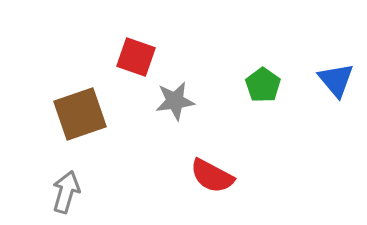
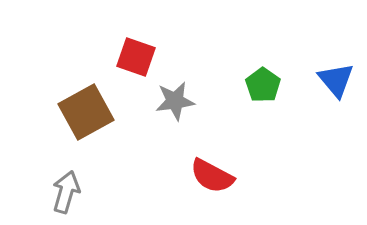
brown square: moved 6 px right, 2 px up; rotated 10 degrees counterclockwise
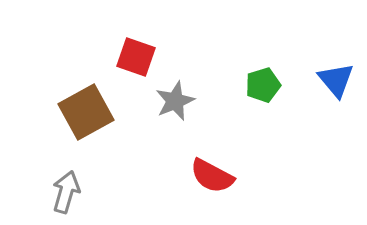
green pentagon: rotated 20 degrees clockwise
gray star: rotated 15 degrees counterclockwise
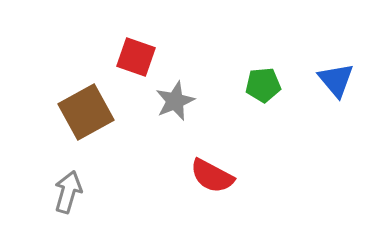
green pentagon: rotated 12 degrees clockwise
gray arrow: moved 2 px right
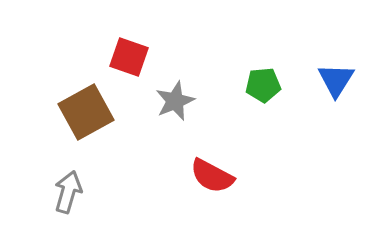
red square: moved 7 px left
blue triangle: rotated 12 degrees clockwise
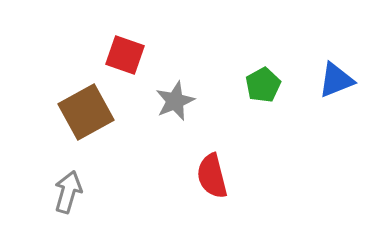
red square: moved 4 px left, 2 px up
blue triangle: rotated 36 degrees clockwise
green pentagon: rotated 24 degrees counterclockwise
red semicircle: rotated 48 degrees clockwise
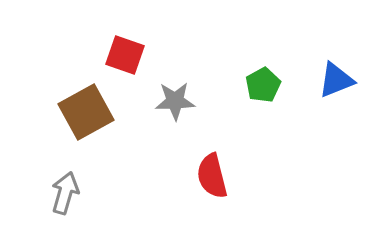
gray star: rotated 21 degrees clockwise
gray arrow: moved 3 px left, 1 px down
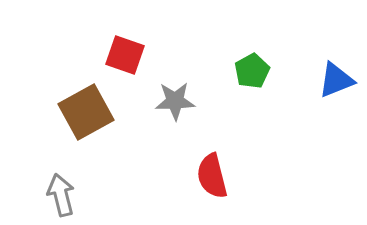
green pentagon: moved 11 px left, 14 px up
gray arrow: moved 4 px left, 2 px down; rotated 30 degrees counterclockwise
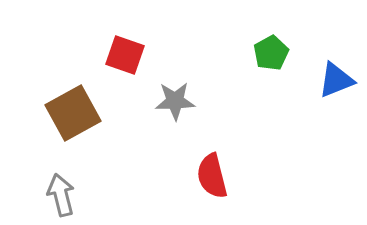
green pentagon: moved 19 px right, 18 px up
brown square: moved 13 px left, 1 px down
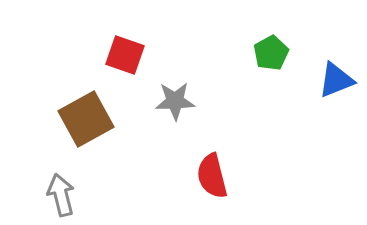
brown square: moved 13 px right, 6 px down
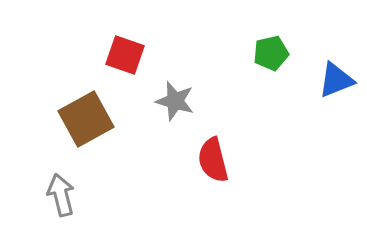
green pentagon: rotated 16 degrees clockwise
gray star: rotated 18 degrees clockwise
red semicircle: moved 1 px right, 16 px up
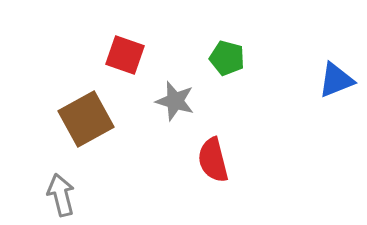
green pentagon: moved 44 px left, 5 px down; rotated 28 degrees clockwise
